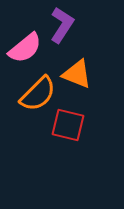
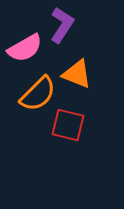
pink semicircle: rotated 9 degrees clockwise
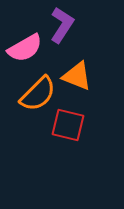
orange triangle: moved 2 px down
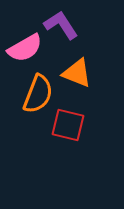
purple L-shape: moved 1 px left; rotated 66 degrees counterclockwise
orange triangle: moved 3 px up
orange semicircle: rotated 24 degrees counterclockwise
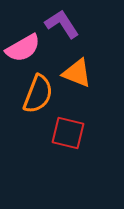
purple L-shape: moved 1 px right, 1 px up
pink semicircle: moved 2 px left
red square: moved 8 px down
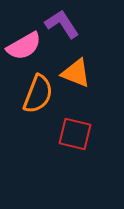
pink semicircle: moved 1 px right, 2 px up
orange triangle: moved 1 px left
red square: moved 7 px right, 1 px down
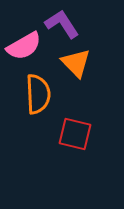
orange triangle: moved 10 px up; rotated 24 degrees clockwise
orange semicircle: rotated 24 degrees counterclockwise
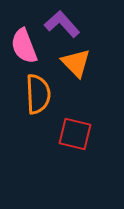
purple L-shape: rotated 9 degrees counterclockwise
pink semicircle: rotated 99 degrees clockwise
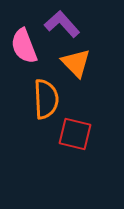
orange semicircle: moved 8 px right, 5 px down
